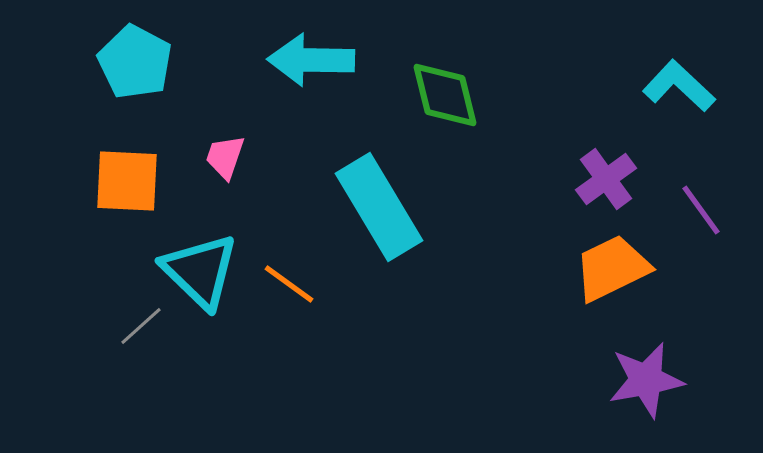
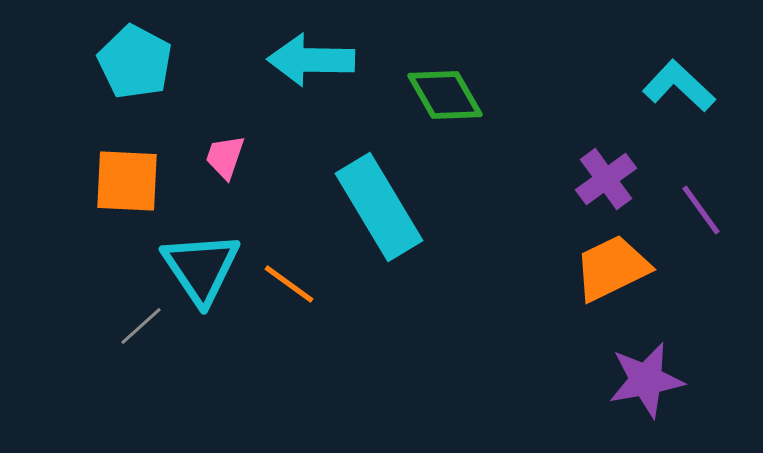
green diamond: rotated 16 degrees counterclockwise
cyan triangle: moved 1 px right, 3 px up; rotated 12 degrees clockwise
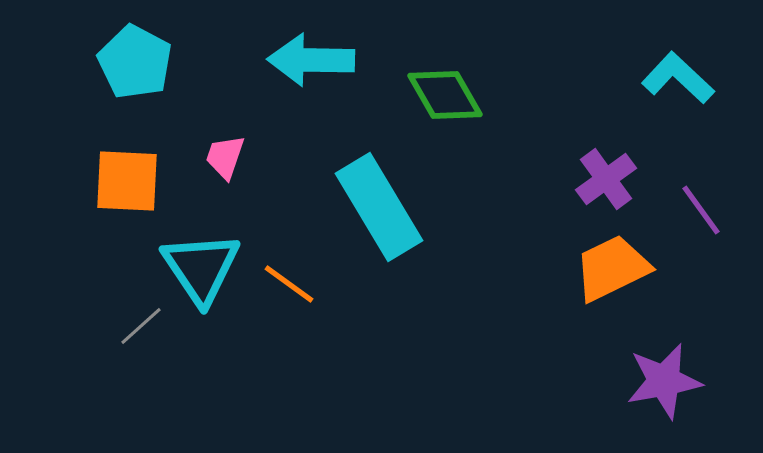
cyan L-shape: moved 1 px left, 8 px up
purple star: moved 18 px right, 1 px down
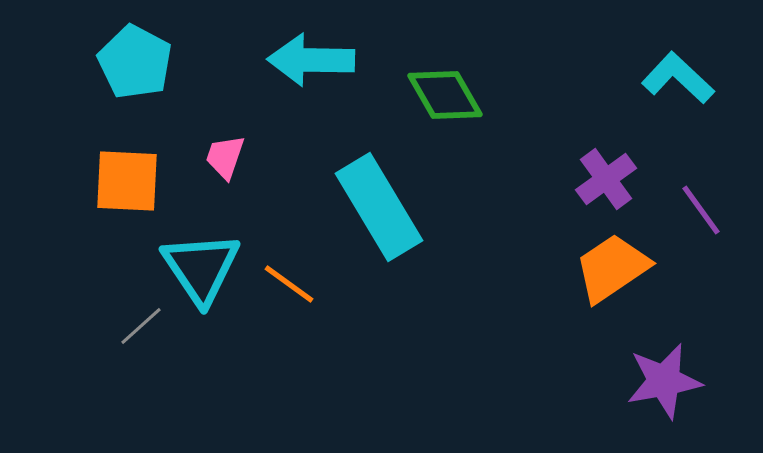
orange trapezoid: rotated 8 degrees counterclockwise
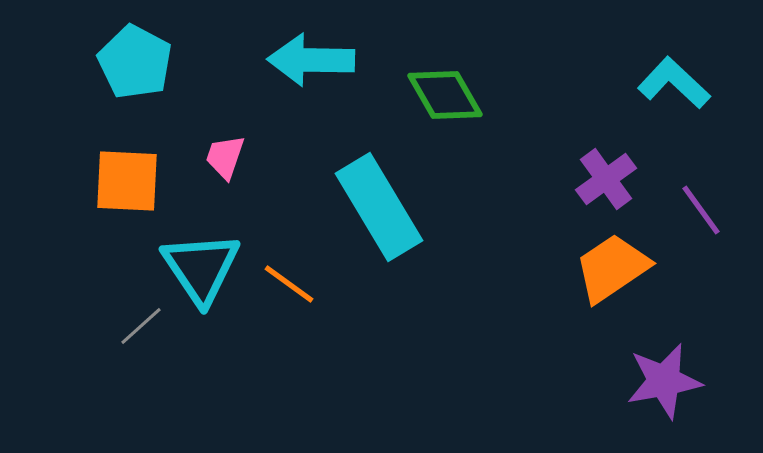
cyan L-shape: moved 4 px left, 5 px down
